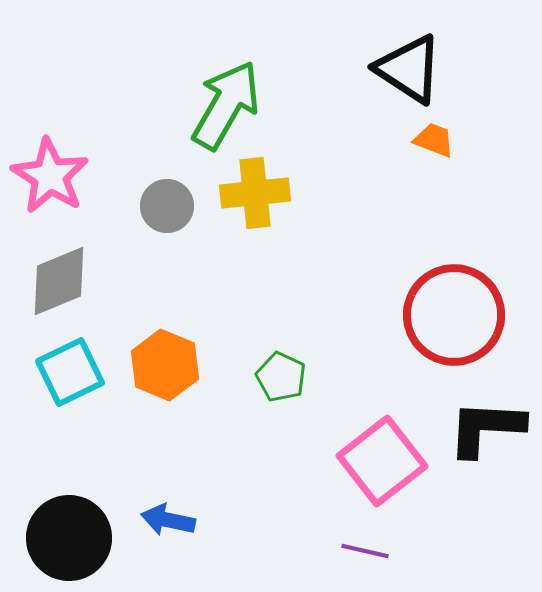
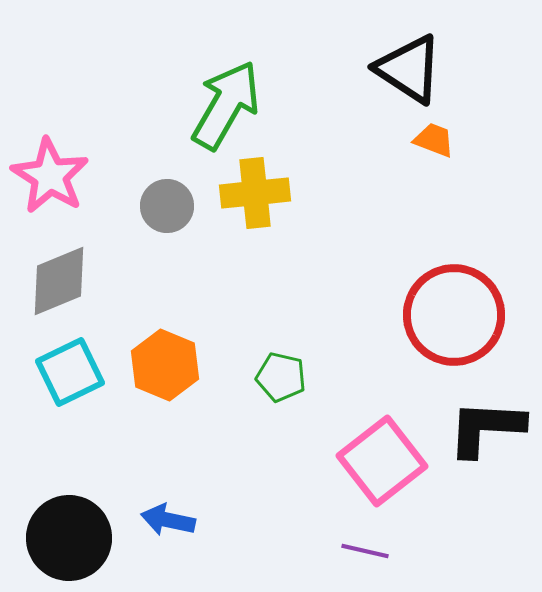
green pentagon: rotated 12 degrees counterclockwise
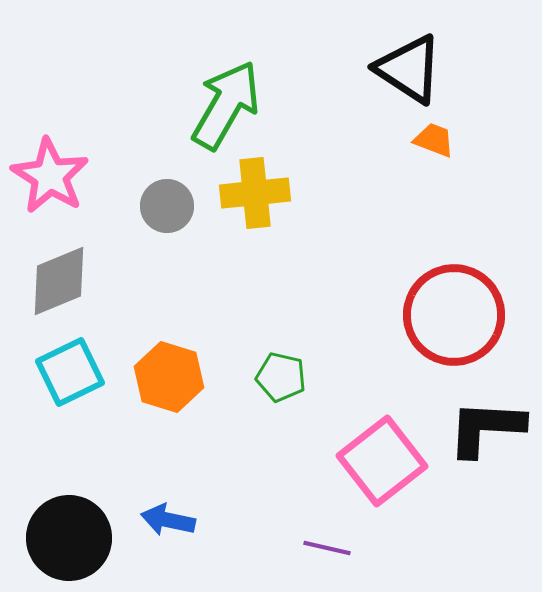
orange hexagon: moved 4 px right, 12 px down; rotated 6 degrees counterclockwise
purple line: moved 38 px left, 3 px up
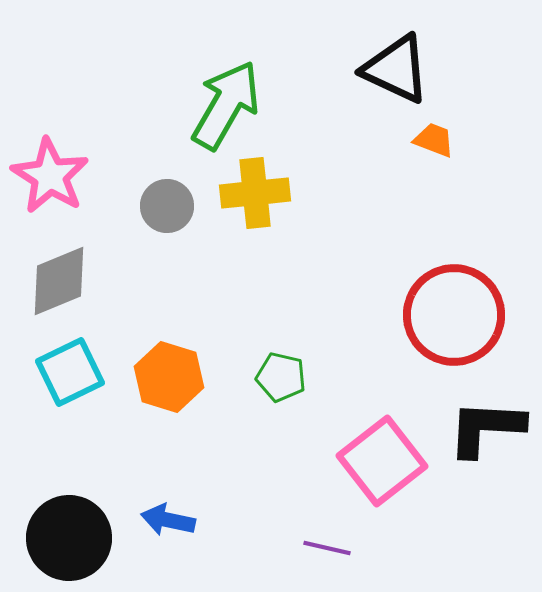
black triangle: moved 13 px left; rotated 8 degrees counterclockwise
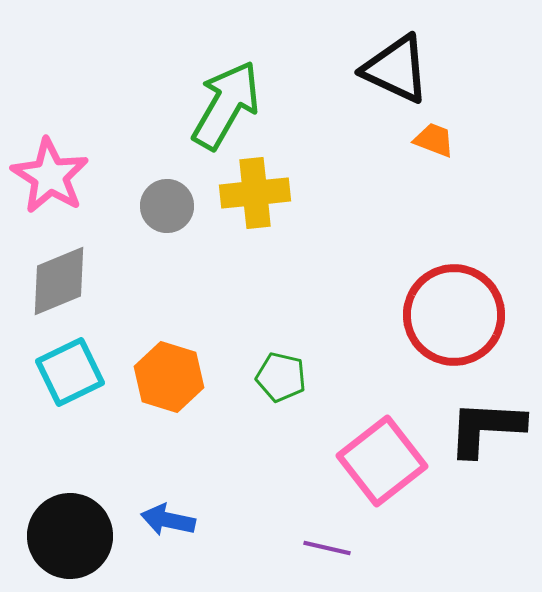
black circle: moved 1 px right, 2 px up
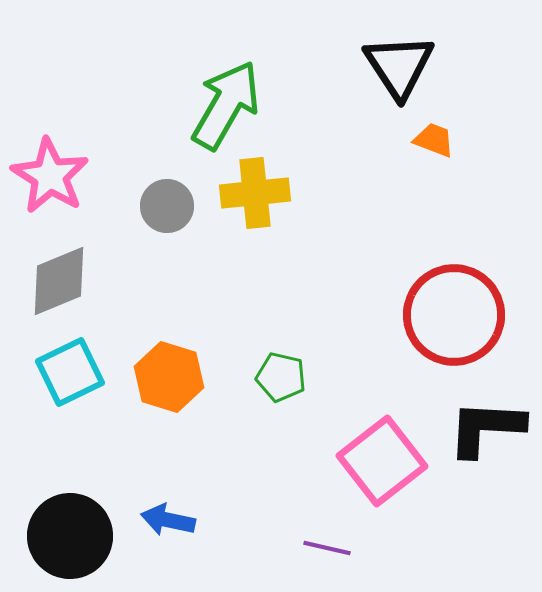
black triangle: moved 3 px right, 3 px up; rotated 32 degrees clockwise
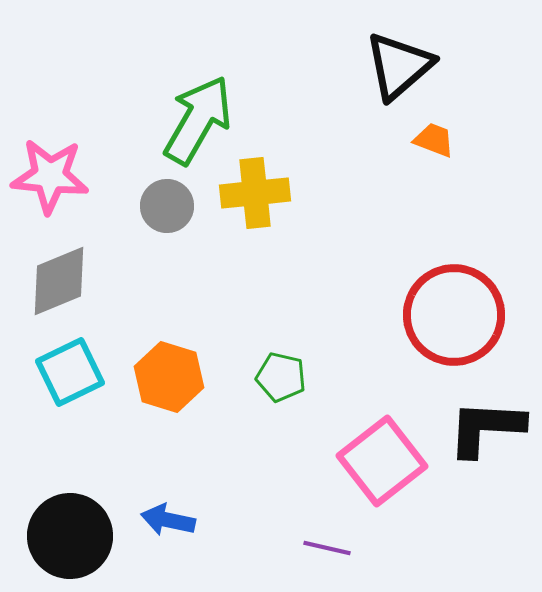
black triangle: rotated 22 degrees clockwise
green arrow: moved 28 px left, 15 px down
pink star: rotated 26 degrees counterclockwise
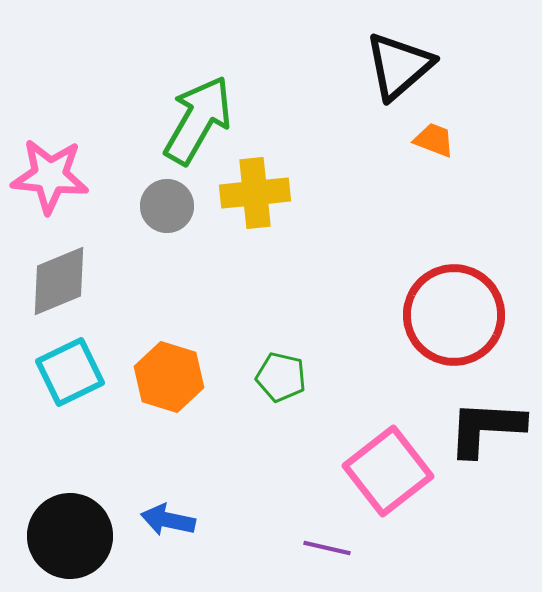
pink square: moved 6 px right, 10 px down
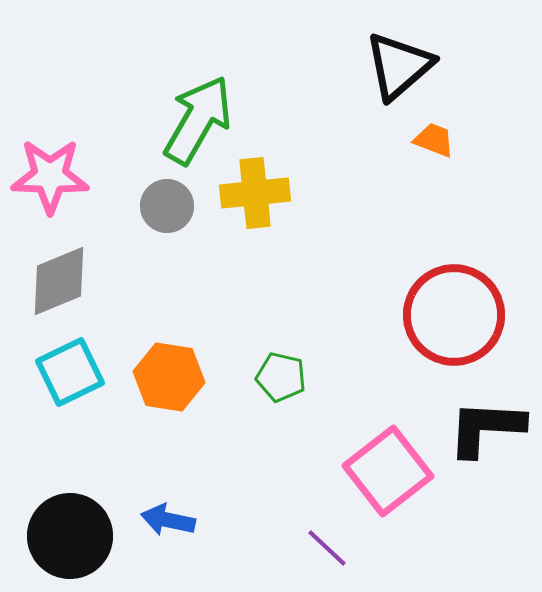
pink star: rotated 4 degrees counterclockwise
orange hexagon: rotated 8 degrees counterclockwise
purple line: rotated 30 degrees clockwise
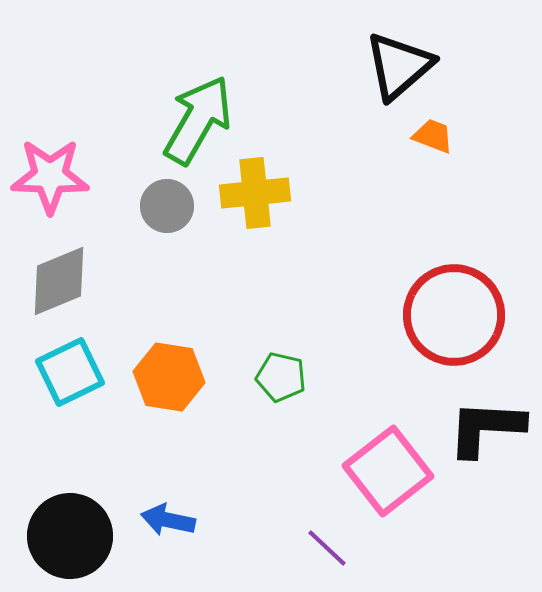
orange trapezoid: moved 1 px left, 4 px up
